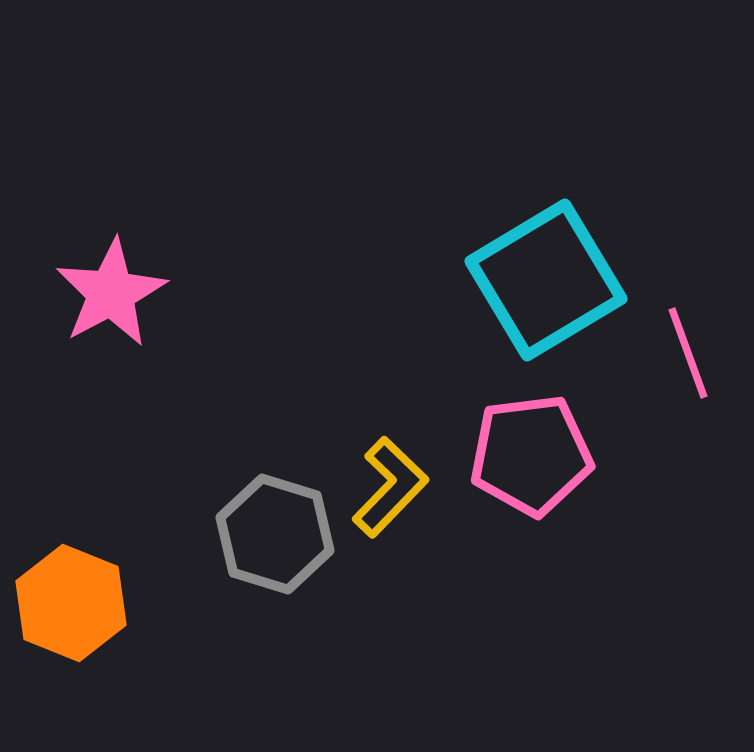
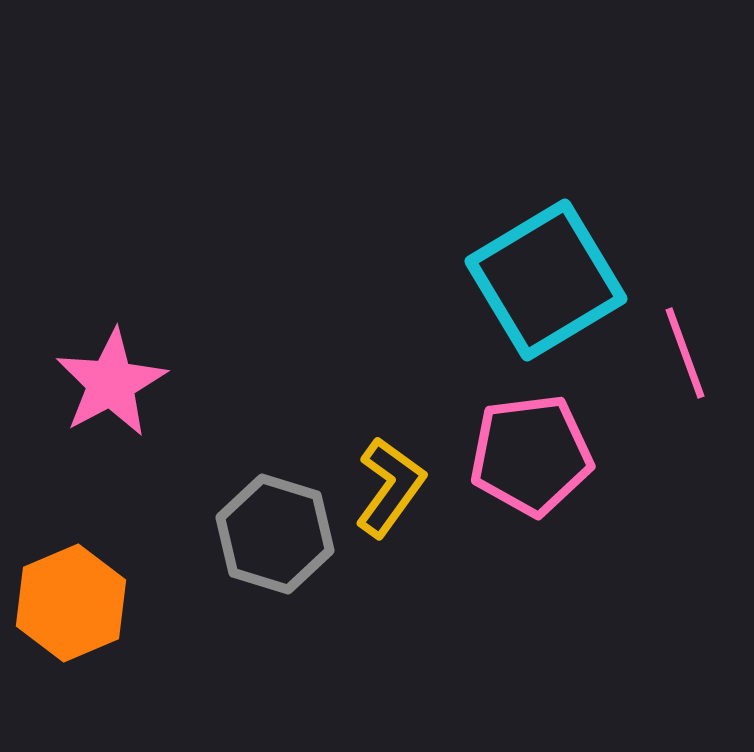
pink star: moved 90 px down
pink line: moved 3 px left
yellow L-shape: rotated 8 degrees counterclockwise
orange hexagon: rotated 15 degrees clockwise
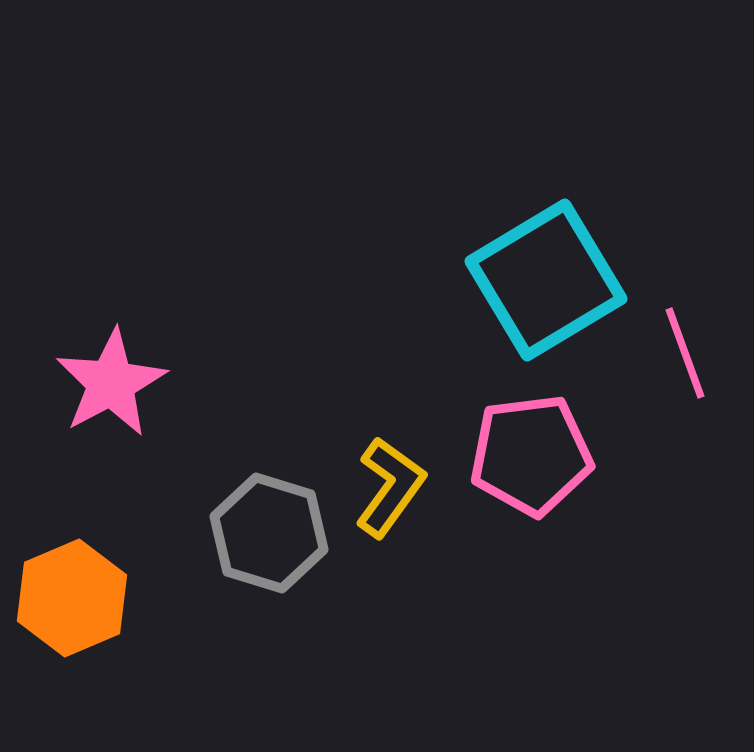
gray hexagon: moved 6 px left, 1 px up
orange hexagon: moved 1 px right, 5 px up
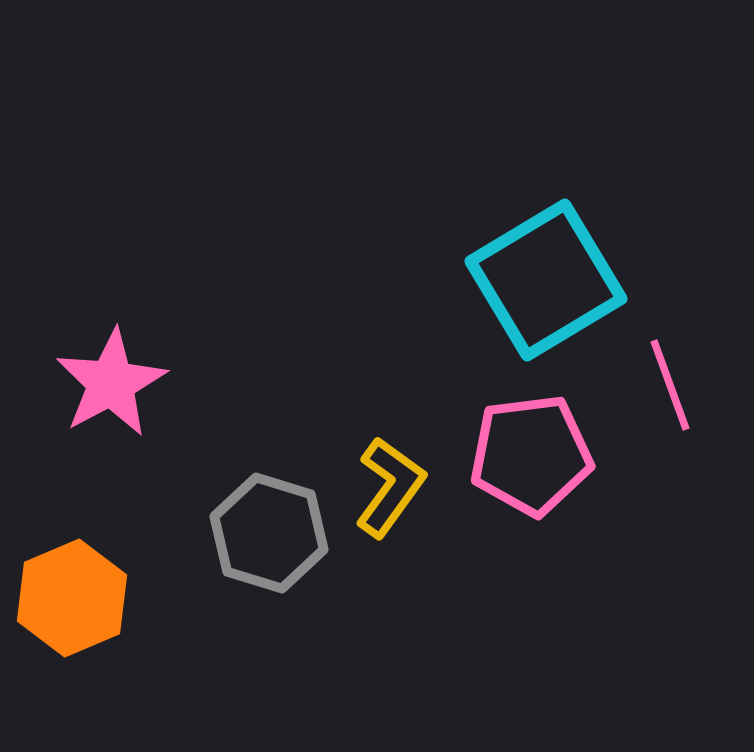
pink line: moved 15 px left, 32 px down
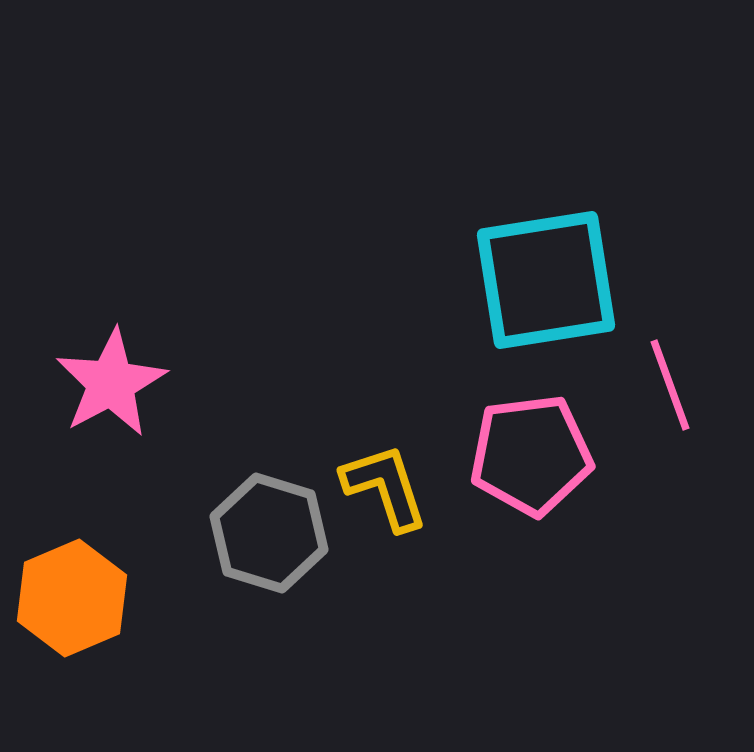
cyan square: rotated 22 degrees clockwise
yellow L-shape: moved 5 px left; rotated 54 degrees counterclockwise
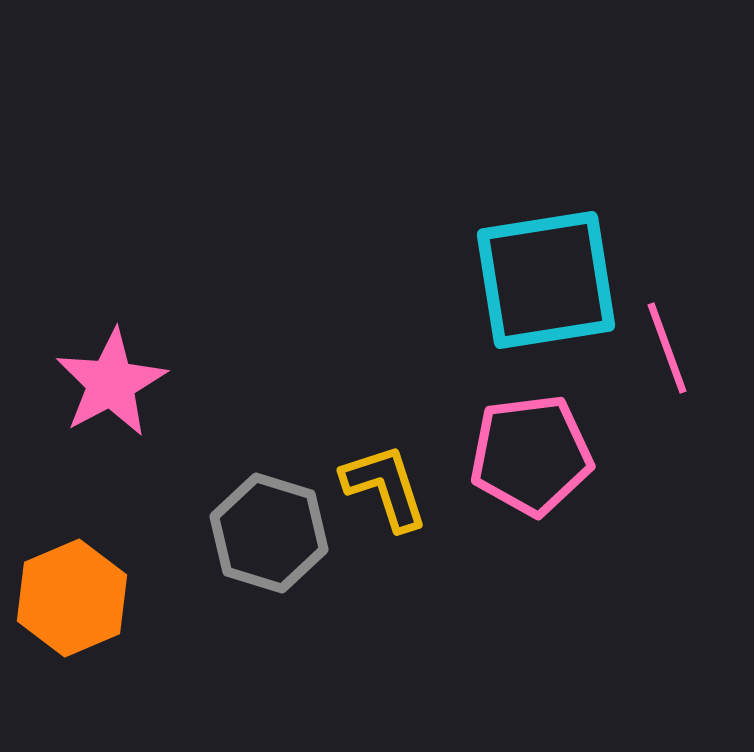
pink line: moved 3 px left, 37 px up
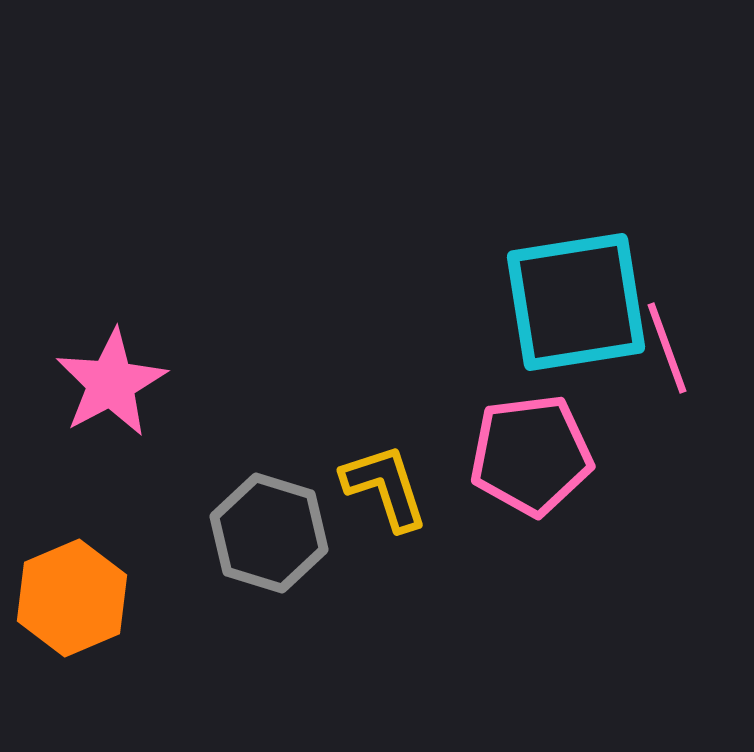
cyan square: moved 30 px right, 22 px down
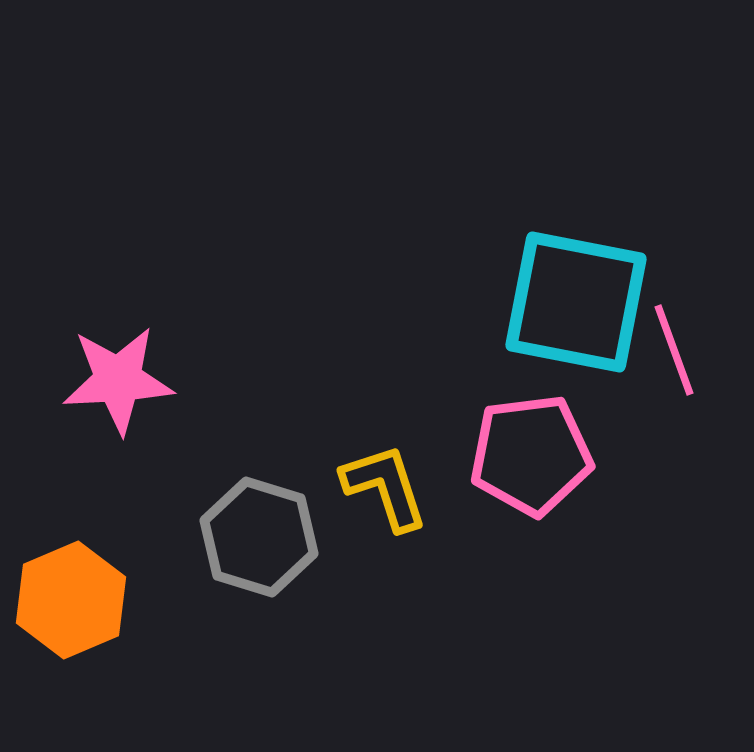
cyan square: rotated 20 degrees clockwise
pink line: moved 7 px right, 2 px down
pink star: moved 7 px right, 3 px up; rotated 25 degrees clockwise
gray hexagon: moved 10 px left, 4 px down
orange hexagon: moved 1 px left, 2 px down
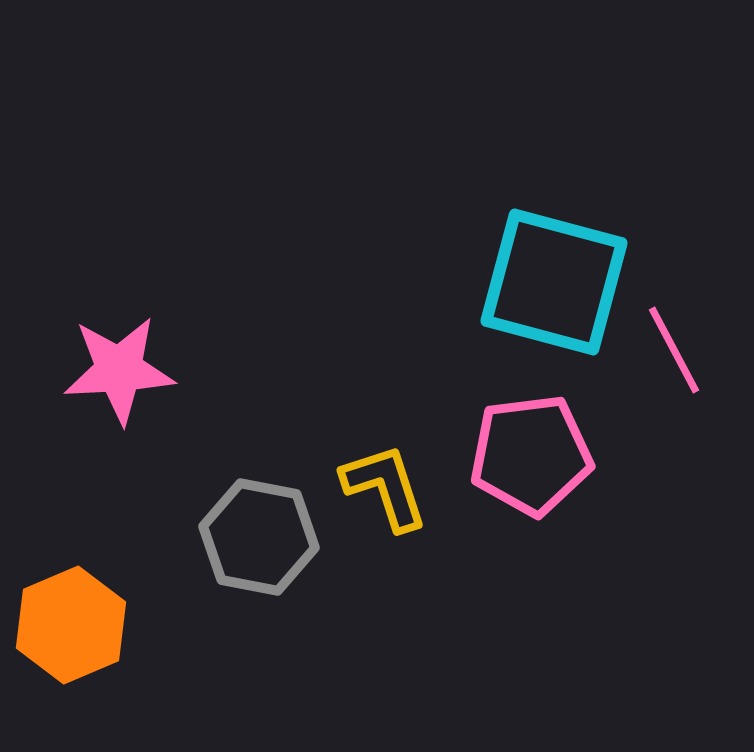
cyan square: moved 22 px left, 20 px up; rotated 4 degrees clockwise
pink line: rotated 8 degrees counterclockwise
pink star: moved 1 px right, 10 px up
gray hexagon: rotated 6 degrees counterclockwise
orange hexagon: moved 25 px down
